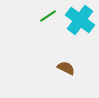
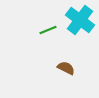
green line: moved 14 px down; rotated 12 degrees clockwise
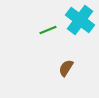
brown semicircle: rotated 84 degrees counterclockwise
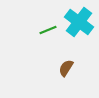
cyan cross: moved 1 px left, 2 px down
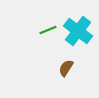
cyan cross: moved 1 px left, 9 px down
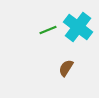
cyan cross: moved 4 px up
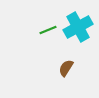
cyan cross: rotated 24 degrees clockwise
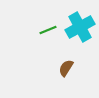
cyan cross: moved 2 px right
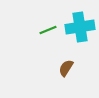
cyan cross: rotated 20 degrees clockwise
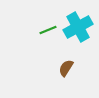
cyan cross: moved 2 px left; rotated 20 degrees counterclockwise
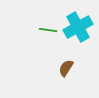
green line: rotated 30 degrees clockwise
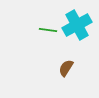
cyan cross: moved 1 px left, 2 px up
